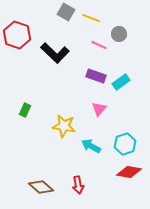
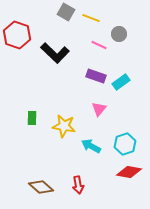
green rectangle: moved 7 px right, 8 px down; rotated 24 degrees counterclockwise
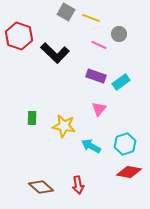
red hexagon: moved 2 px right, 1 px down
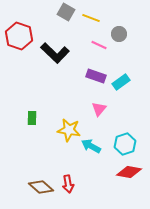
yellow star: moved 5 px right, 4 px down
red arrow: moved 10 px left, 1 px up
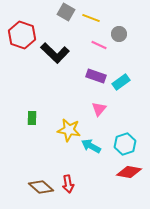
red hexagon: moved 3 px right, 1 px up
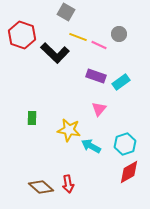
yellow line: moved 13 px left, 19 px down
red diamond: rotated 40 degrees counterclockwise
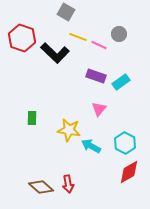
red hexagon: moved 3 px down
cyan hexagon: moved 1 px up; rotated 15 degrees counterclockwise
